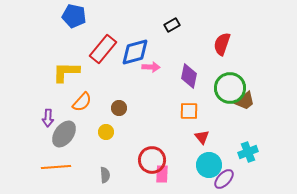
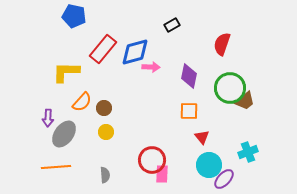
brown circle: moved 15 px left
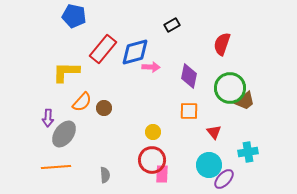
yellow circle: moved 47 px right
red triangle: moved 12 px right, 5 px up
cyan cross: rotated 12 degrees clockwise
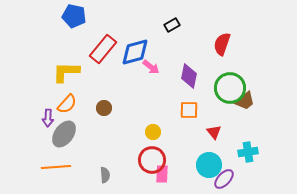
pink arrow: rotated 36 degrees clockwise
orange semicircle: moved 15 px left, 2 px down
orange square: moved 1 px up
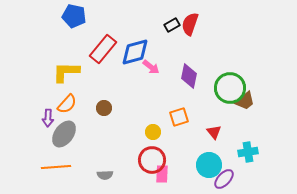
red semicircle: moved 32 px left, 20 px up
orange square: moved 10 px left, 7 px down; rotated 18 degrees counterclockwise
gray semicircle: rotated 91 degrees clockwise
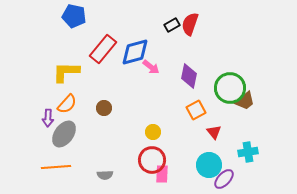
orange square: moved 17 px right, 7 px up; rotated 12 degrees counterclockwise
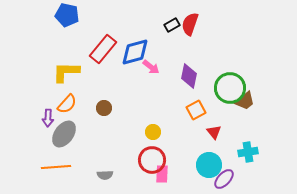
blue pentagon: moved 7 px left, 1 px up
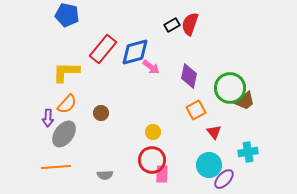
brown circle: moved 3 px left, 5 px down
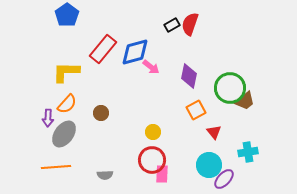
blue pentagon: rotated 25 degrees clockwise
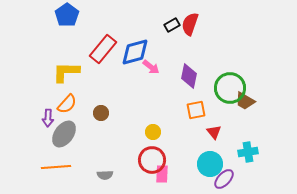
brown trapezoid: rotated 70 degrees clockwise
orange square: rotated 18 degrees clockwise
cyan circle: moved 1 px right, 1 px up
